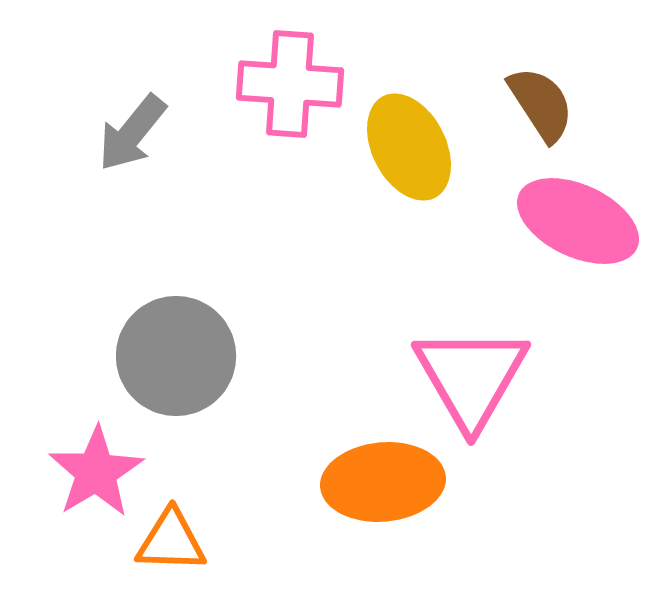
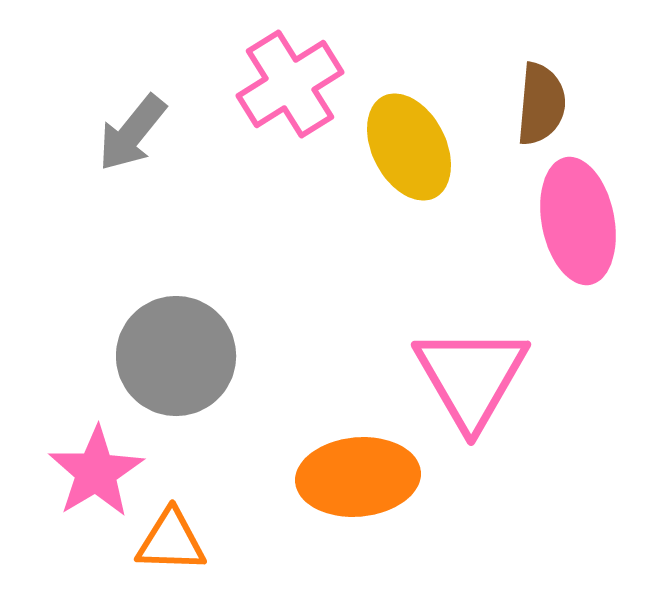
pink cross: rotated 36 degrees counterclockwise
brown semicircle: rotated 38 degrees clockwise
pink ellipse: rotated 54 degrees clockwise
orange ellipse: moved 25 px left, 5 px up
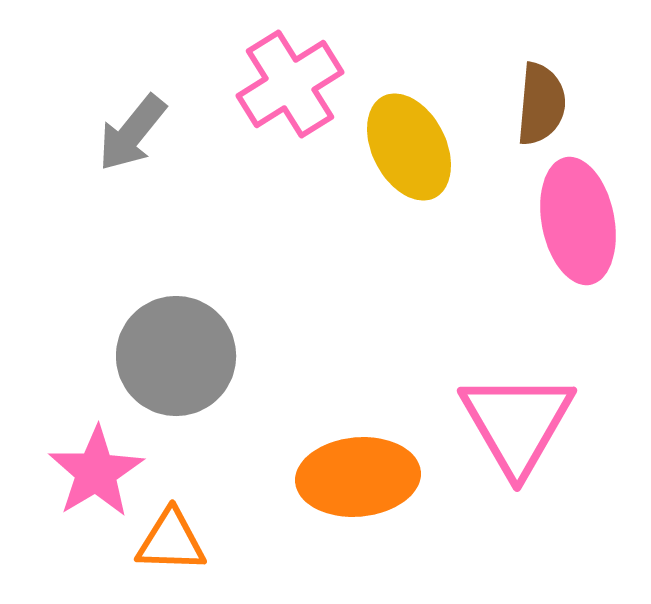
pink triangle: moved 46 px right, 46 px down
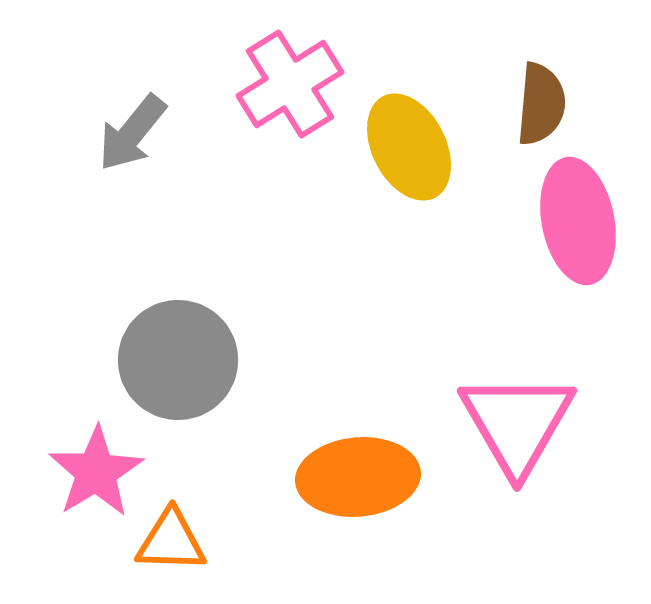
gray circle: moved 2 px right, 4 px down
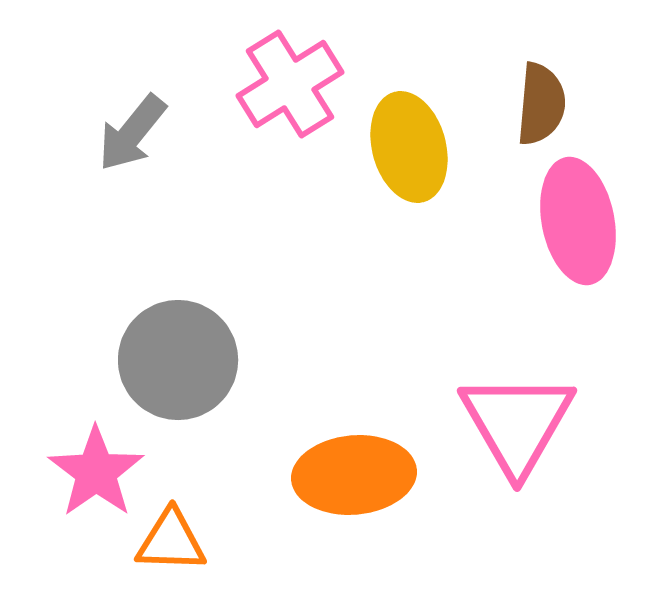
yellow ellipse: rotated 12 degrees clockwise
pink star: rotated 4 degrees counterclockwise
orange ellipse: moved 4 px left, 2 px up
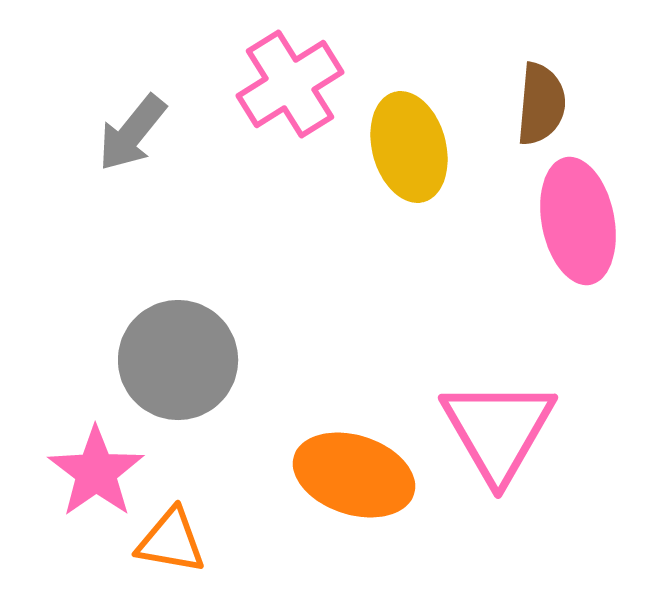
pink triangle: moved 19 px left, 7 px down
orange ellipse: rotated 23 degrees clockwise
orange triangle: rotated 8 degrees clockwise
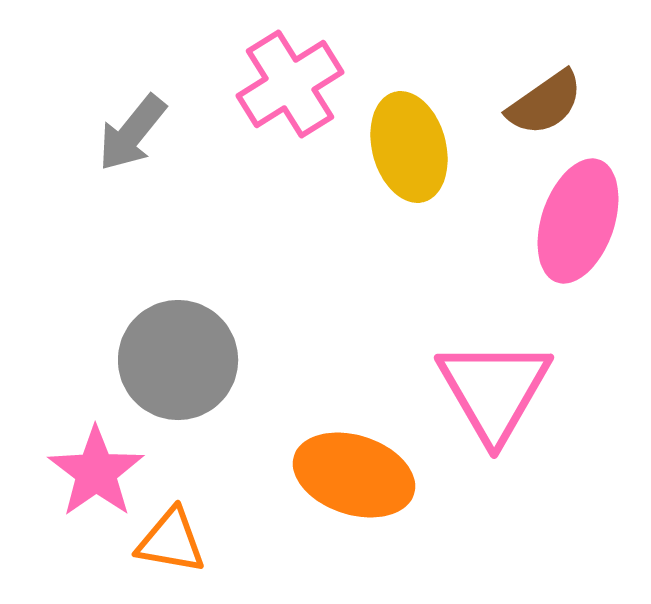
brown semicircle: moved 4 px right, 1 px up; rotated 50 degrees clockwise
pink ellipse: rotated 30 degrees clockwise
pink triangle: moved 4 px left, 40 px up
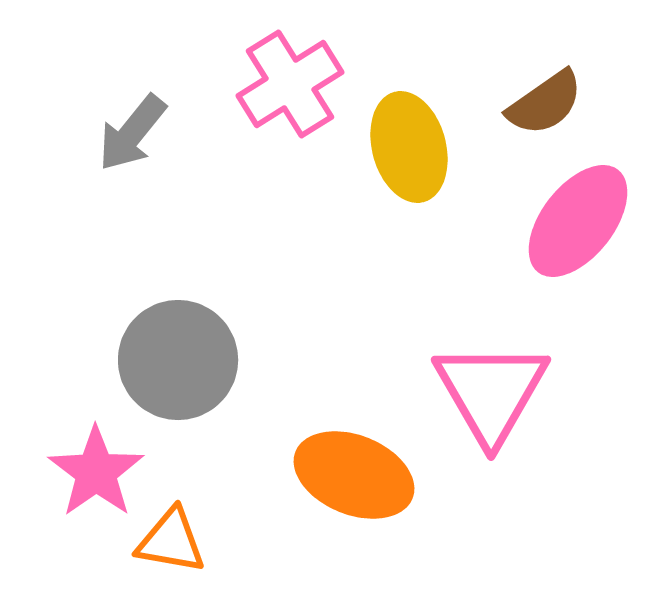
pink ellipse: rotated 19 degrees clockwise
pink triangle: moved 3 px left, 2 px down
orange ellipse: rotated 4 degrees clockwise
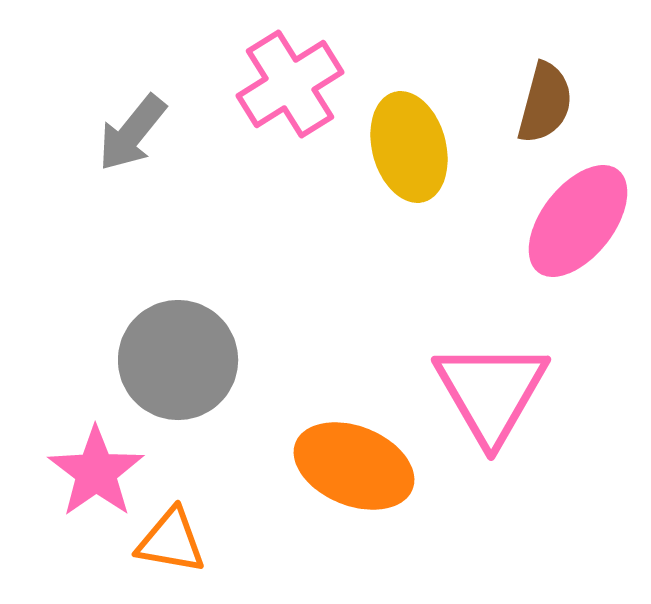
brown semicircle: rotated 40 degrees counterclockwise
orange ellipse: moved 9 px up
